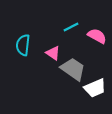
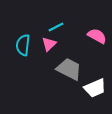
cyan line: moved 15 px left
pink triangle: moved 4 px left, 9 px up; rotated 42 degrees clockwise
gray trapezoid: moved 4 px left; rotated 8 degrees counterclockwise
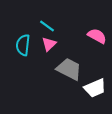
cyan line: moved 9 px left, 1 px up; rotated 63 degrees clockwise
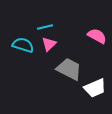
cyan line: moved 2 px left, 1 px down; rotated 49 degrees counterclockwise
cyan semicircle: rotated 100 degrees clockwise
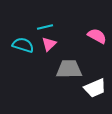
gray trapezoid: rotated 28 degrees counterclockwise
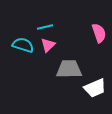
pink semicircle: moved 2 px right, 3 px up; rotated 42 degrees clockwise
pink triangle: moved 1 px left, 1 px down
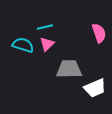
pink triangle: moved 1 px left, 1 px up
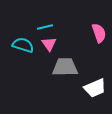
pink triangle: moved 2 px right; rotated 21 degrees counterclockwise
gray trapezoid: moved 4 px left, 2 px up
